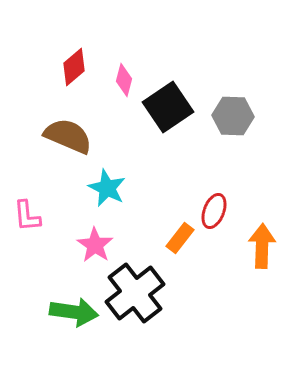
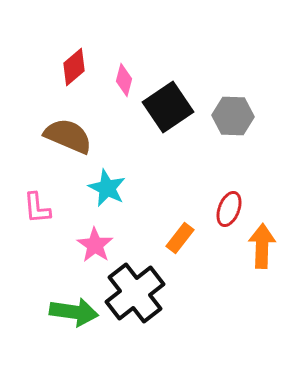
red ellipse: moved 15 px right, 2 px up
pink L-shape: moved 10 px right, 8 px up
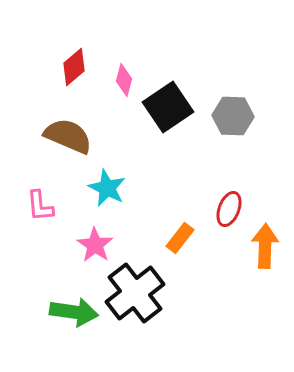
pink L-shape: moved 3 px right, 2 px up
orange arrow: moved 3 px right
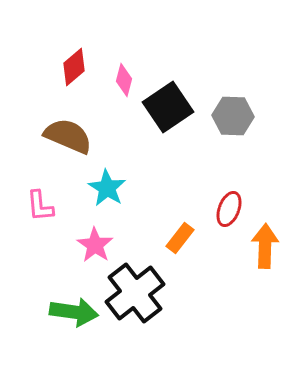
cyan star: rotated 6 degrees clockwise
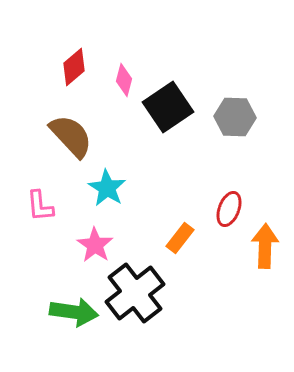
gray hexagon: moved 2 px right, 1 px down
brown semicircle: moved 3 px right; rotated 24 degrees clockwise
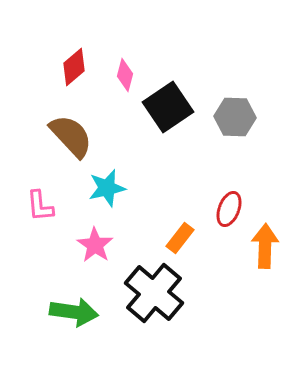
pink diamond: moved 1 px right, 5 px up
cyan star: rotated 27 degrees clockwise
black cross: moved 19 px right; rotated 12 degrees counterclockwise
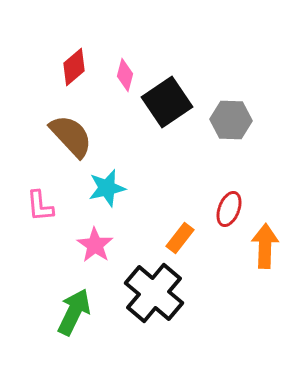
black square: moved 1 px left, 5 px up
gray hexagon: moved 4 px left, 3 px down
green arrow: rotated 72 degrees counterclockwise
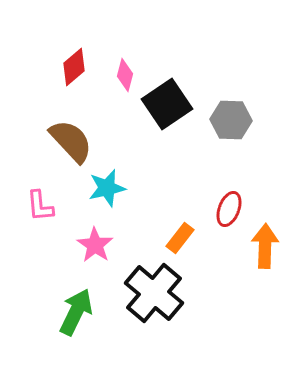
black square: moved 2 px down
brown semicircle: moved 5 px down
green arrow: moved 2 px right
